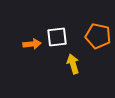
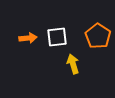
orange pentagon: rotated 20 degrees clockwise
orange arrow: moved 4 px left, 6 px up
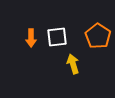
orange arrow: moved 3 px right; rotated 96 degrees clockwise
